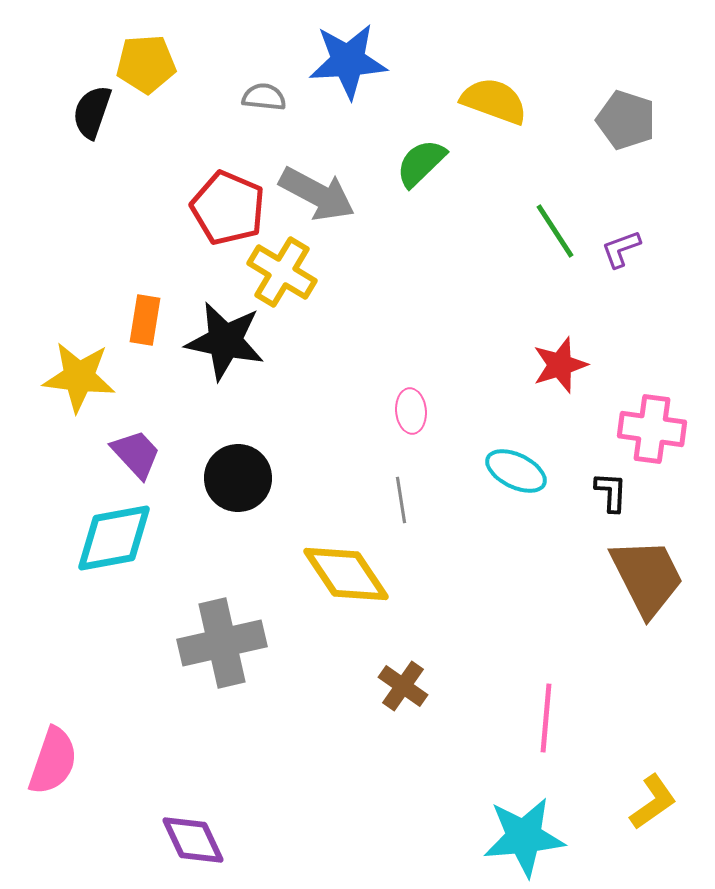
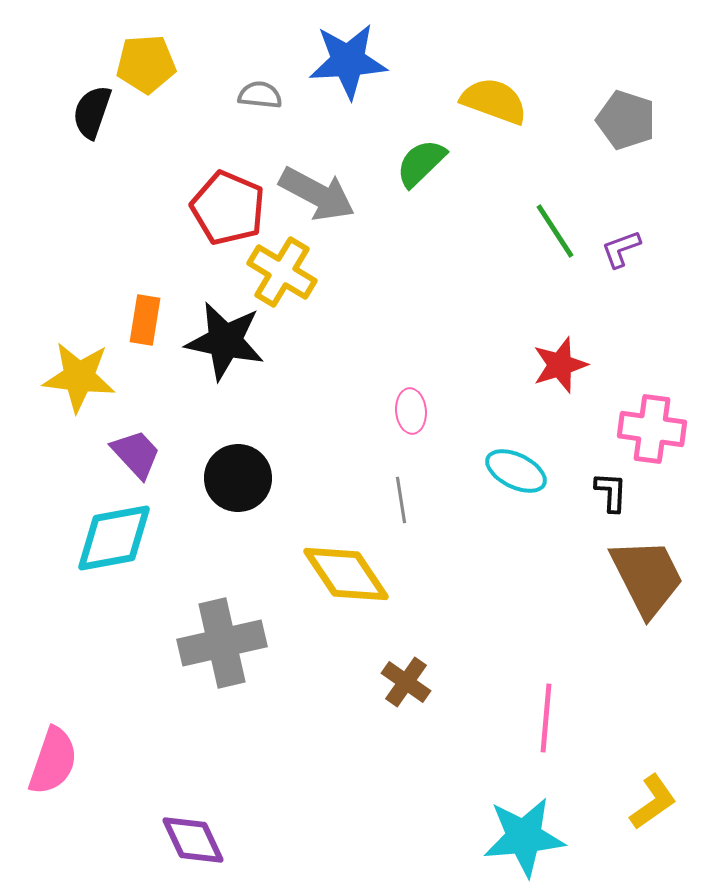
gray semicircle: moved 4 px left, 2 px up
brown cross: moved 3 px right, 4 px up
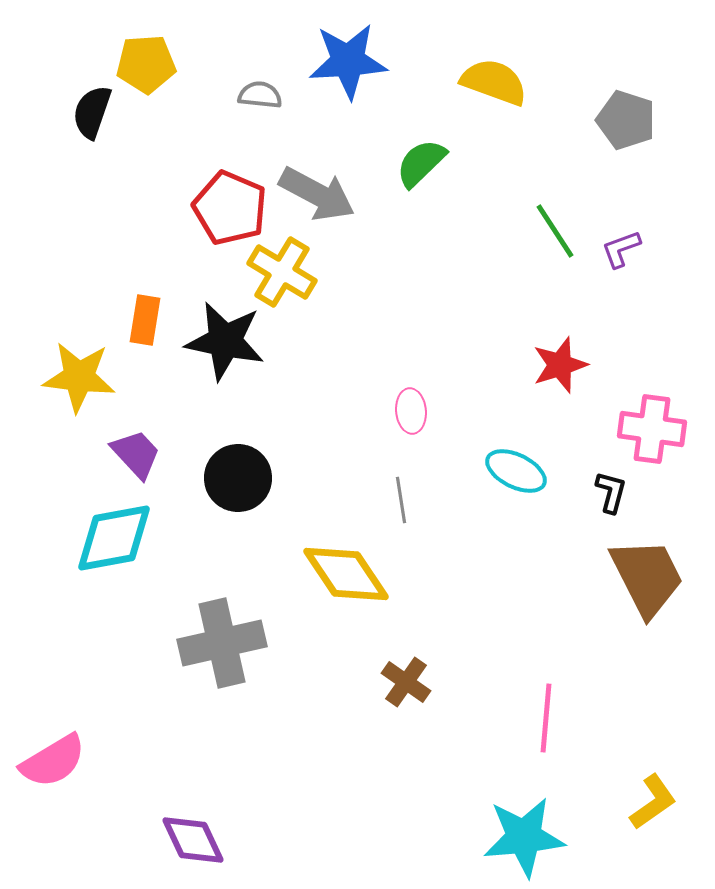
yellow semicircle: moved 19 px up
red pentagon: moved 2 px right
black L-shape: rotated 12 degrees clockwise
pink semicircle: rotated 40 degrees clockwise
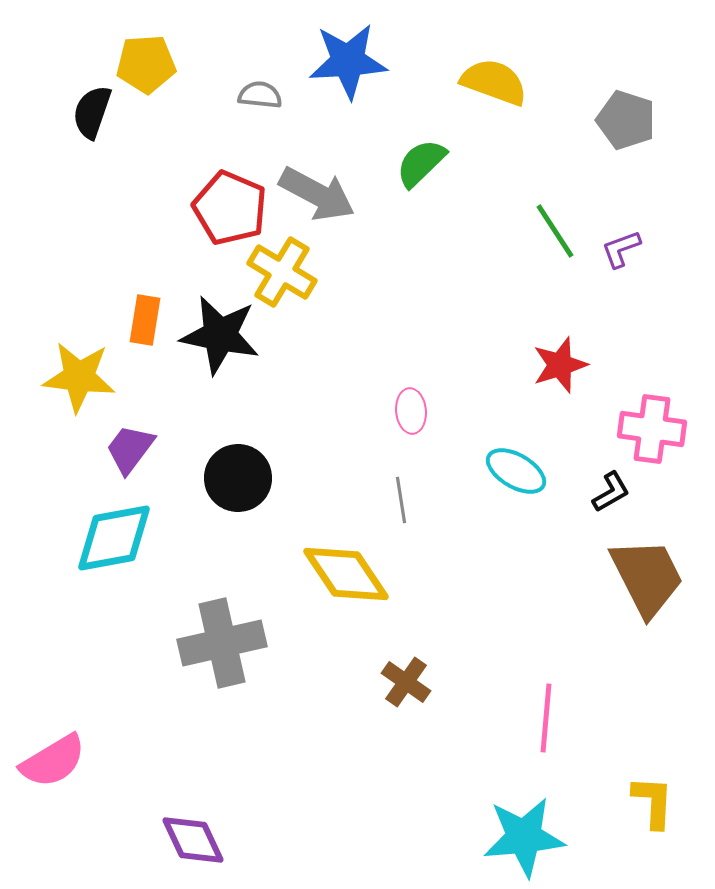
black star: moved 5 px left, 6 px up
purple trapezoid: moved 6 px left, 5 px up; rotated 100 degrees counterclockwise
cyan ellipse: rotated 4 degrees clockwise
black L-shape: rotated 45 degrees clockwise
yellow L-shape: rotated 52 degrees counterclockwise
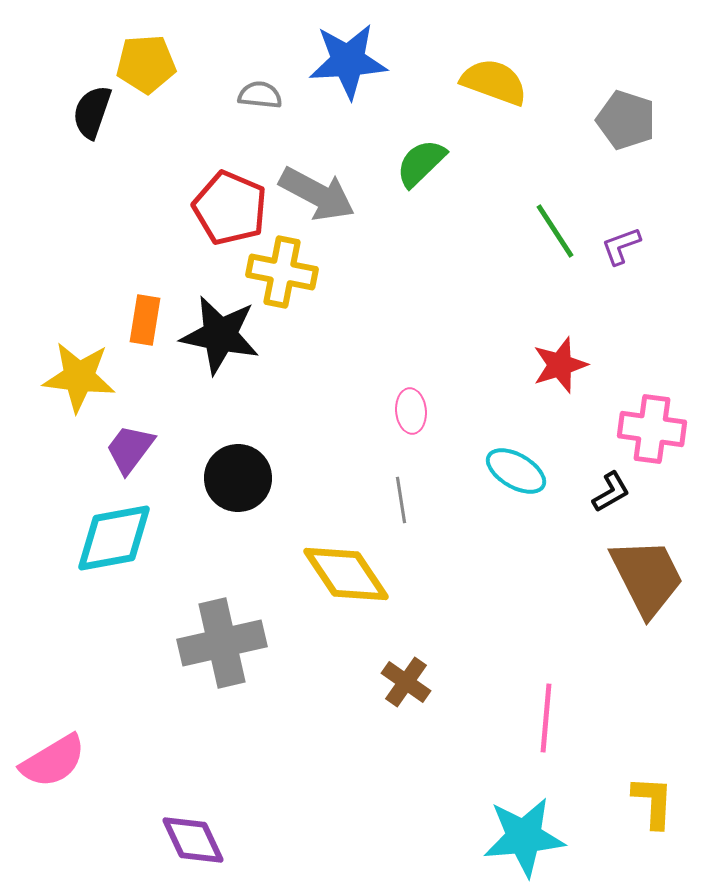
purple L-shape: moved 3 px up
yellow cross: rotated 20 degrees counterclockwise
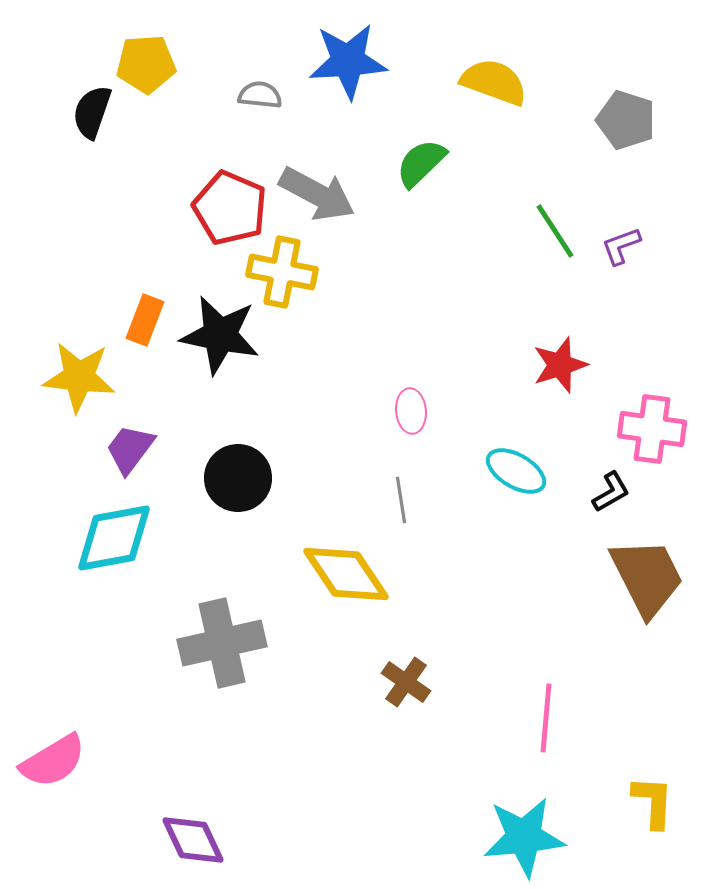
orange rectangle: rotated 12 degrees clockwise
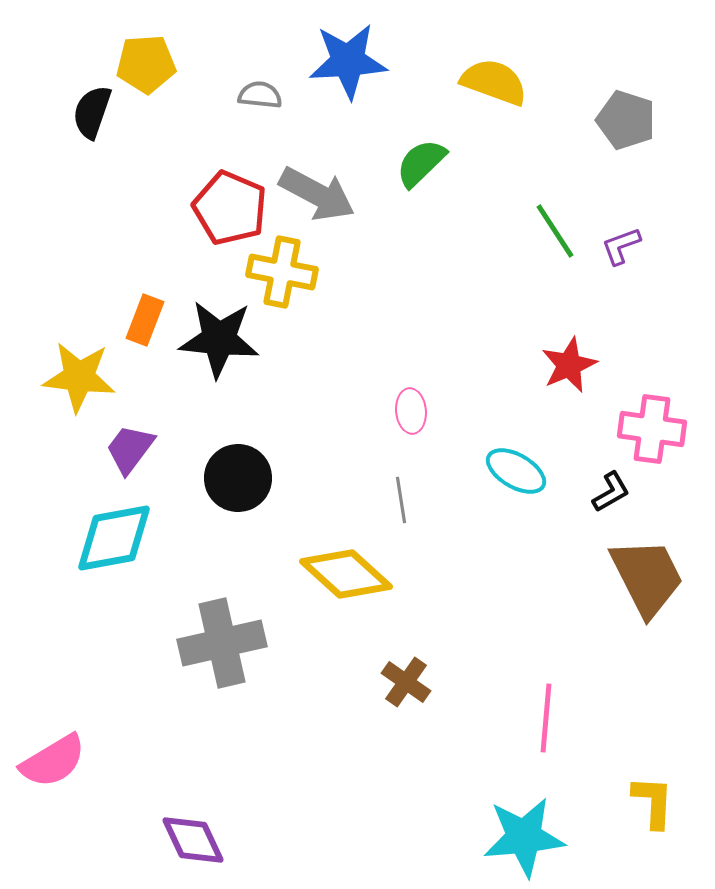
black star: moved 1 px left, 4 px down; rotated 6 degrees counterclockwise
red star: moved 9 px right; rotated 6 degrees counterclockwise
yellow diamond: rotated 14 degrees counterclockwise
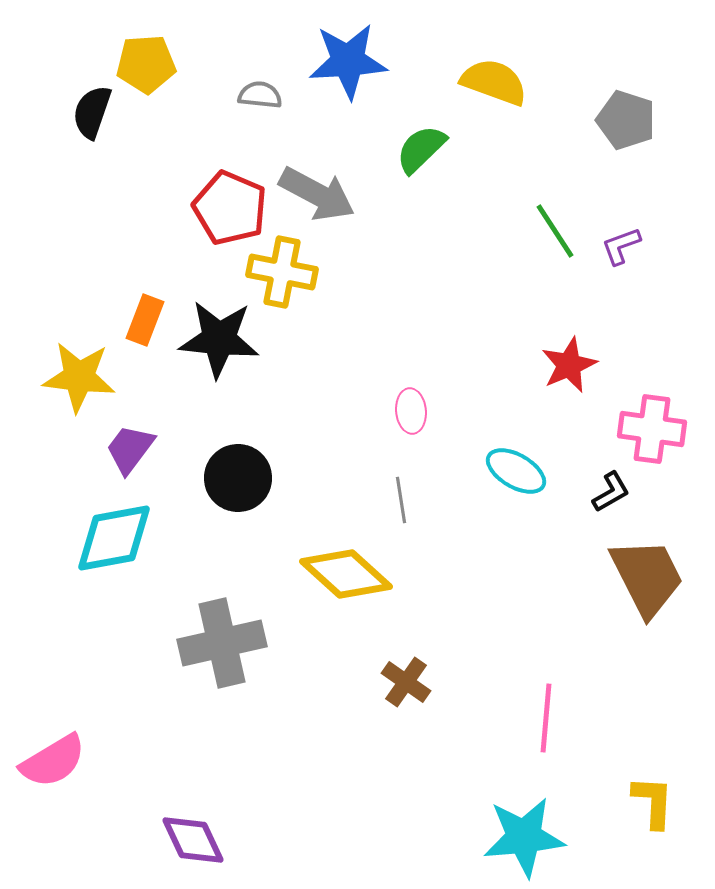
green semicircle: moved 14 px up
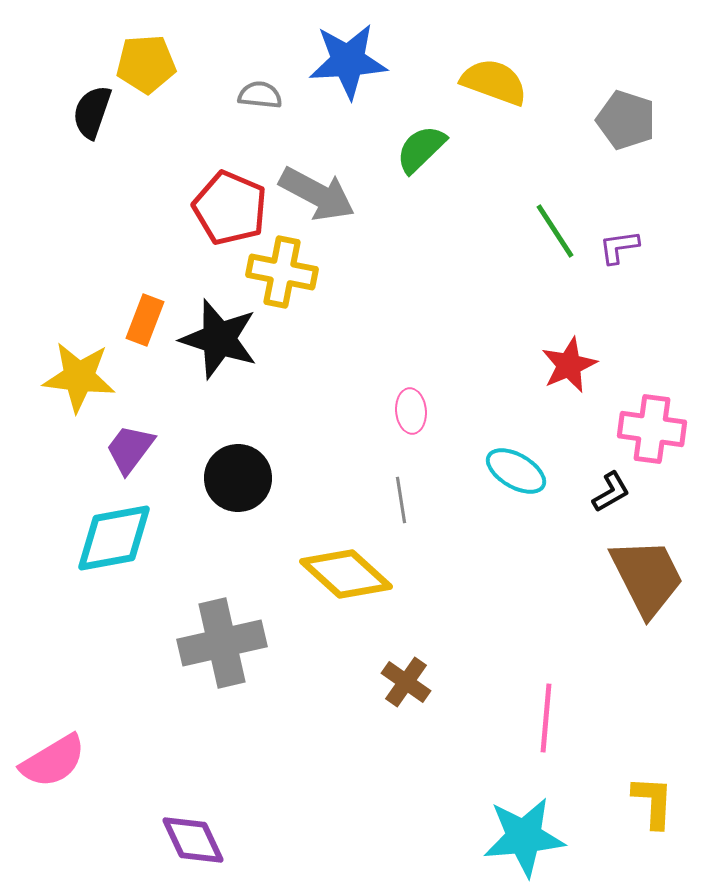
purple L-shape: moved 2 px left, 1 px down; rotated 12 degrees clockwise
black star: rotated 12 degrees clockwise
